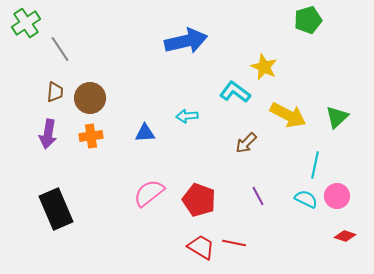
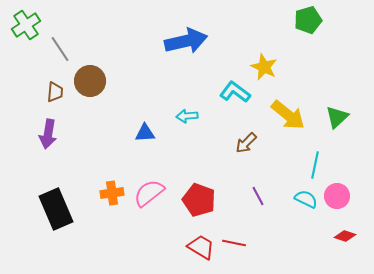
green cross: moved 2 px down
brown circle: moved 17 px up
yellow arrow: rotated 12 degrees clockwise
orange cross: moved 21 px right, 57 px down
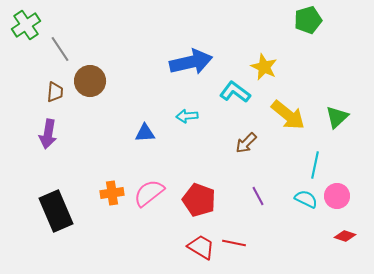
blue arrow: moved 5 px right, 21 px down
black rectangle: moved 2 px down
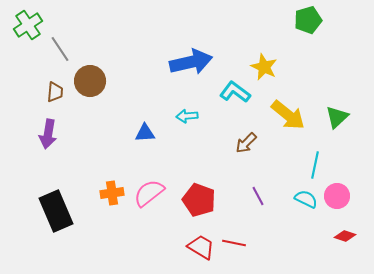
green cross: moved 2 px right
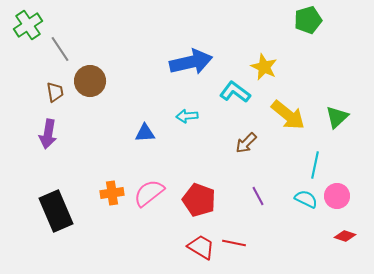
brown trapezoid: rotated 15 degrees counterclockwise
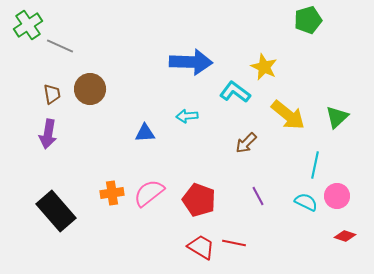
gray line: moved 3 px up; rotated 32 degrees counterclockwise
blue arrow: rotated 15 degrees clockwise
brown circle: moved 8 px down
brown trapezoid: moved 3 px left, 2 px down
cyan semicircle: moved 3 px down
black rectangle: rotated 18 degrees counterclockwise
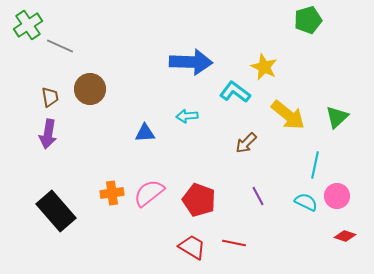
brown trapezoid: moved 2 px left, 3 px down
red trapezoid: moved 9 px left
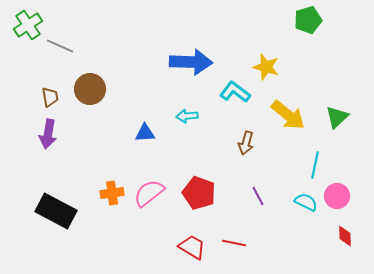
yellow star: moved 2 px right; rotated 8 degrees counterclockwise
brown arrow: rotated 30 degrees counterclockwise
red pentagon: moved 7 px up
black rectangle: rotated 21 degrees counterclockwise
red diamond: rotated 70 degrees clockwise
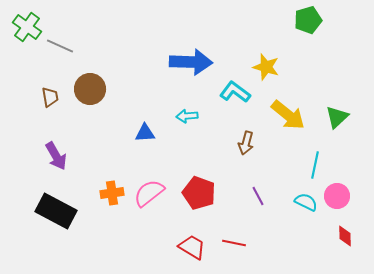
green cross: moved 1 px left, 2 px down; rotated 20 degrees counterclockwise
purple arrow: moved 8 px right, 22 px down; rotated 40 degrees counterclockwise
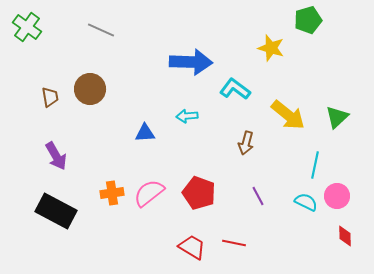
gray line: moved 41 px right, 16 px up
yellow star: moved 5 px right, 19 px up
cyan L-shape: moved 3 px up
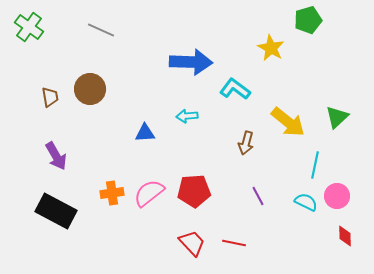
green cross: moved 2 px right
yellow star: rotated 12 degrees clockwise
yellow arrow: moved 7 px down
red pentagon: moved 5 px left, 2 px up; rotated 24 degrees counterclockwise
red trapezoid: moved 4 px up; rotated 16 degrees clockwise
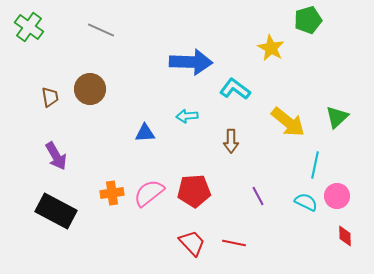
brown arrow: moved 15 px left, 2 px up; rotated 15 degrees counterclockwise
